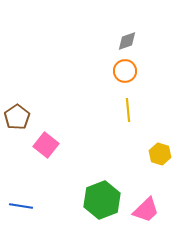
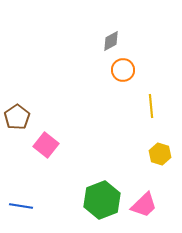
gray diamond: moved 16 px left; rotated 10 degrees counterclockwise
orange circle: moved 2 px left, 1 px up
yellow line: moved 23 px right, 4 px up
pink trapezoid: moved 2 px left, 5 px up
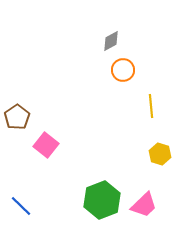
blue line: rotated 35 degrees clockwise
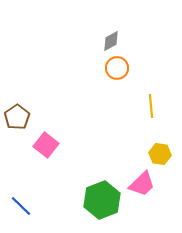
orange circle: moved 6 px left, 2 px up
yellow hexagon: rotated 10 degrees counterclockwise
pink trapezoid: moved 2 px left, 21 px up
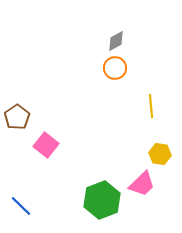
gray diamond: moved 5 px right
orange circle: moved 2 px left
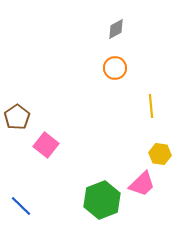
gray diamond: moved 12 px up
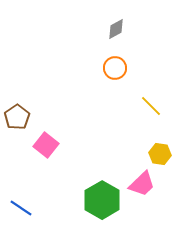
yellow line: rotated 40 degrees counterclockwise
green hexagon: rotated 9 degrees counterclockwise
blue line: moved 2 px down; rotated 10 degrees counterclockwise
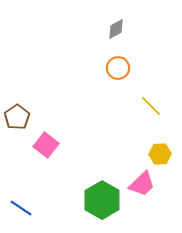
orange circle: moved 3 px right
yellow hexagon: rotated 10 degrees counterclockwise
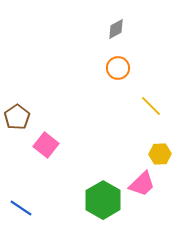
green hexagon: moved 1 px right
